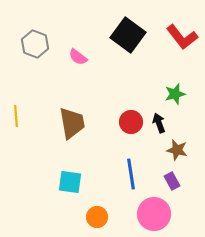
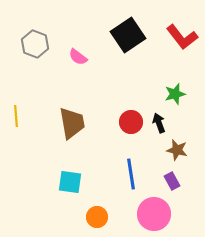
black square: rotated 20 degrees clockwise
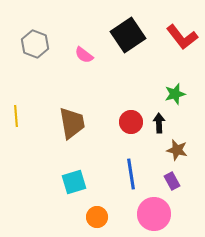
pink semicircle: moved 6 px right, 2 px up
black arrow: rotated 18 degrees clockwise
cyan square: moved 4 px right; rotated 25 degrees counterclockwise
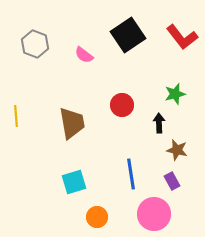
red circle: moved 9 px left, 17 px up
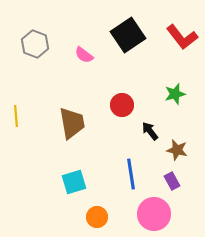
black arrow: moved 9 px left, 8 px down; rotated 36 degrees counterclockwise
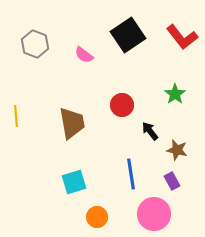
green star: rotated 20 degrees counterclockwise
